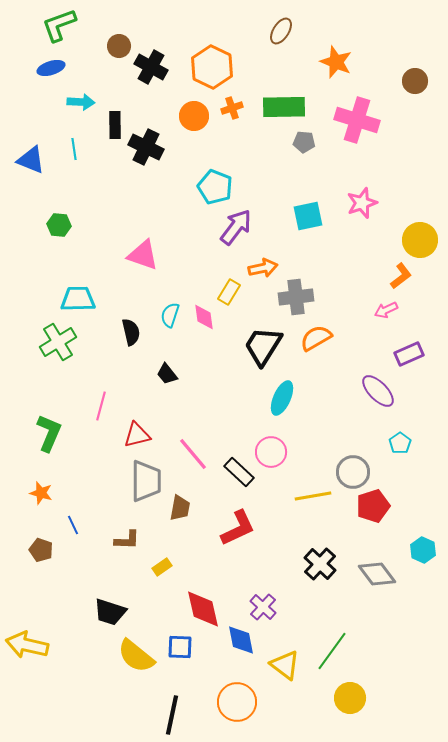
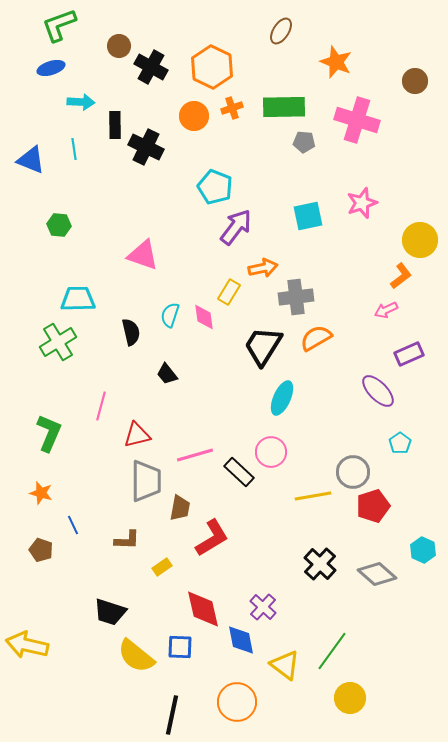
pink line at (193, 454): moved 2 px right, 1 px down; rotated 66 degrees counterclockwise
red L-shape at (238, 528): moved 26 px left, 10 px down; rotated 6 degrees counterclockwise
gray diamond at (377, 574): rotated 12 degrees counterclockwise
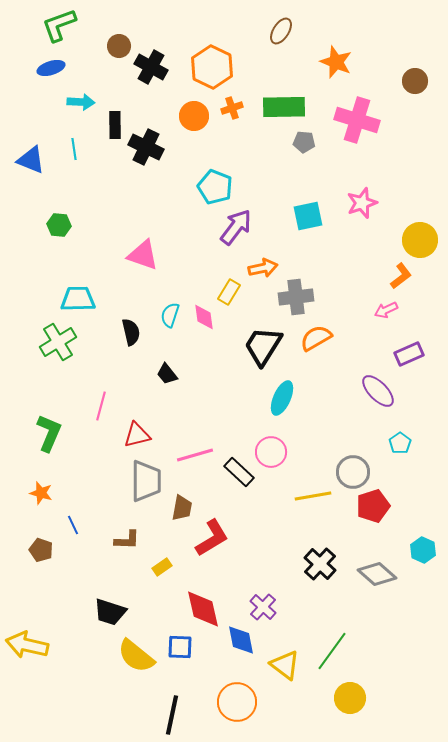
brown trapezoid at (180, 508): moved 2 px right
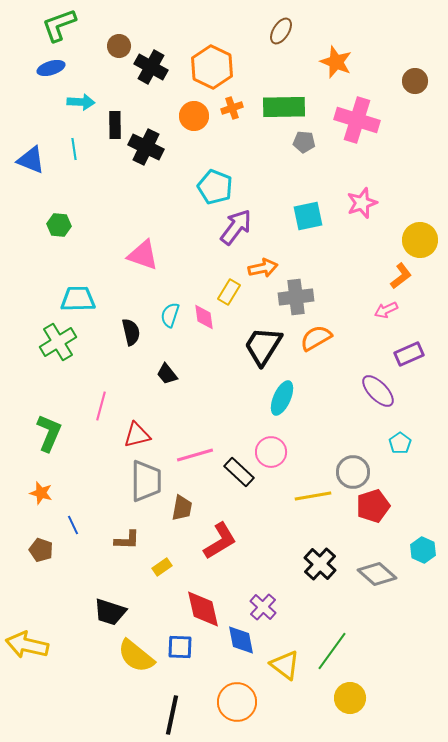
red L-shape at (212, 538): moved 8 px right, 3 px down
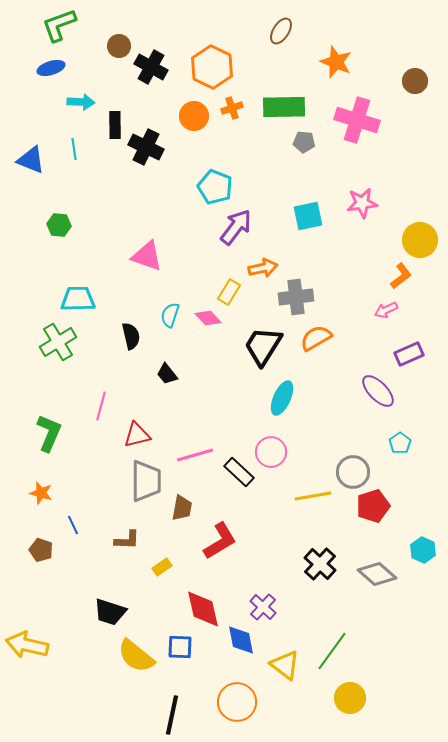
pink star at (362, 203): rotated 12 degrees clockwise
pink triangle at (143, 255): moved 4 px right, 1 px down
pink diamond at (204, 317): moved 4 px right, 1 px down; rotated 36 degrees counterclockwise
black semicircle at (131, 332): moved 4 px down
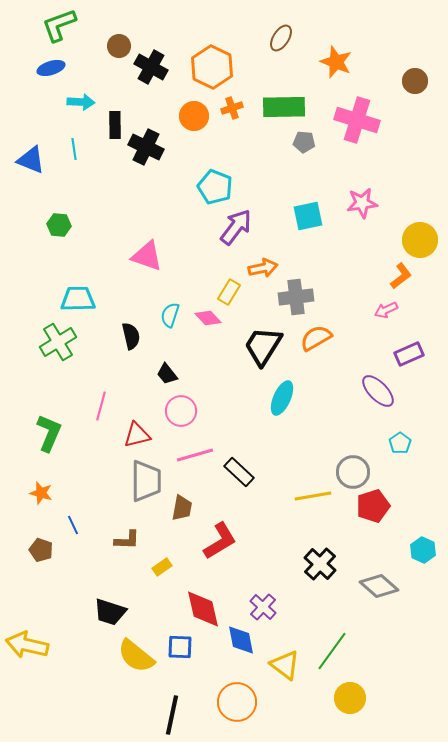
brown ellipse at (281, 31): moved 7 px down
pink circle at (271, 452): moved 90 px left, 41 px up
gray diamond at (377, 574): moved 2 px right, 12 px down
